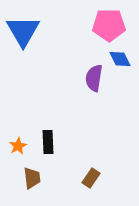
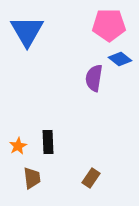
blue triangle: moved 4 px right
blue diamond: rotated 25 degrees counterclockwise
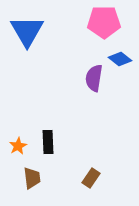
pink pentagon: moved 5 px left, 3 px up
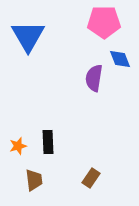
blue triangle: moved 1 px right, 5 px down
blue diamond: rotated 30 degrees clockwise
orange star: rotated 12 degrees clockwise
brown trapezoid: moved 2 px right, 2 px down
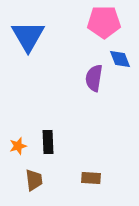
brown rectangle: rotated 60 degrees clockwise
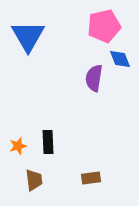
pink pentagon: moved 4 px down; rotated 12 degrees counterclockwise
brown rectangle: rotated 12 degrees counterclockwise
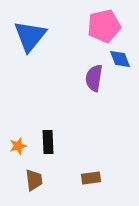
blue triangle: moved 2 px right; rotated 9 degrees clockwise
